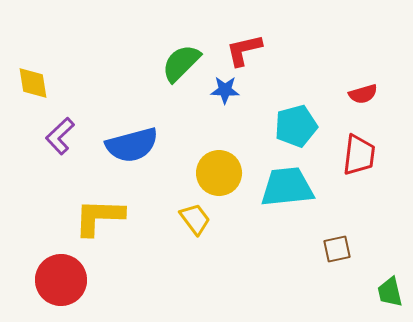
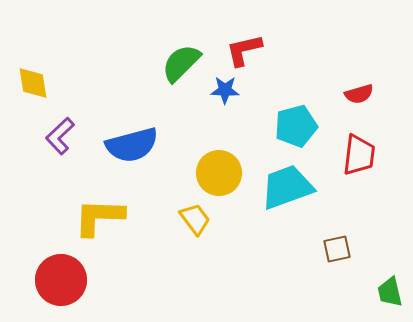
red semicircle: moved 4 px left
cyan trapezoid: rotated 14 degrees counterclockwise
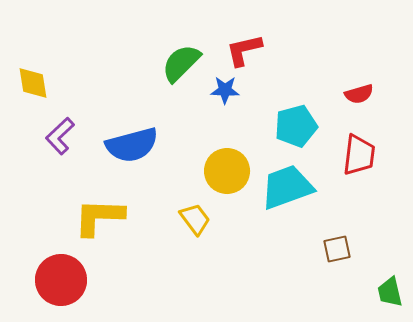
yellow circle: moved 8 px right, 2 px up
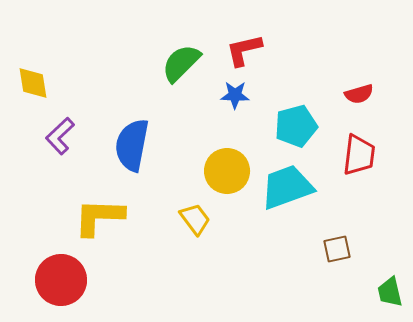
blue star: moved 10 px right, 5 px down
blue semicircle: rotated 116 degrees clockwise
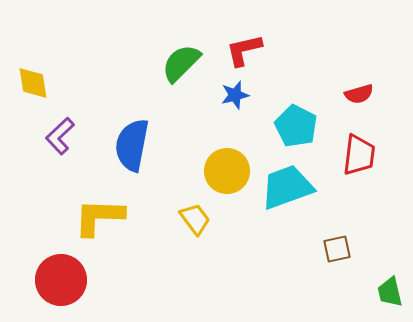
blue star: rotated 16 degrees counterclockwise
cyan pentagon: rotated 30 degrees counterclockwise
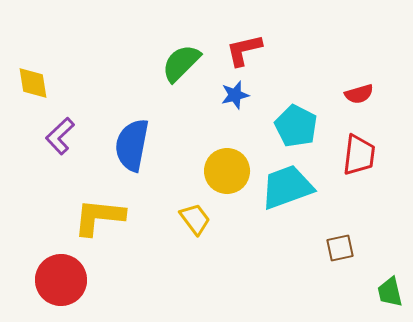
yellow L-shape: rotated 4 degrees clockwise
brown square: moved 3 px right, 1 px up
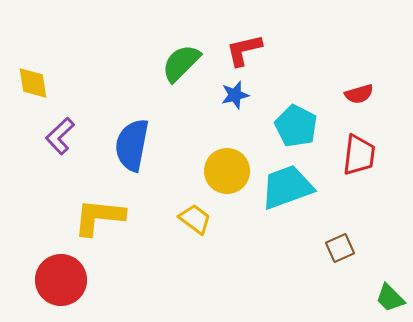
yellow trapezoid: rotated 16 degrees counterclockwise
brown square: rotated 12 degrees counterclockwise
green trapezoid: moved 6 px down; rotated 32 degrees counterclockwise
